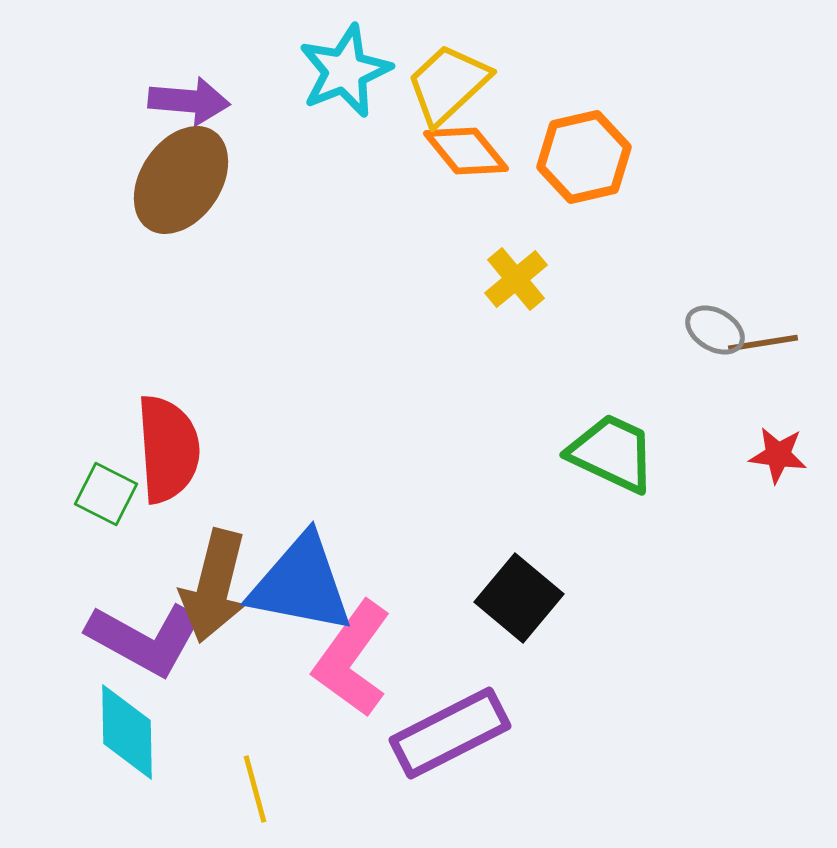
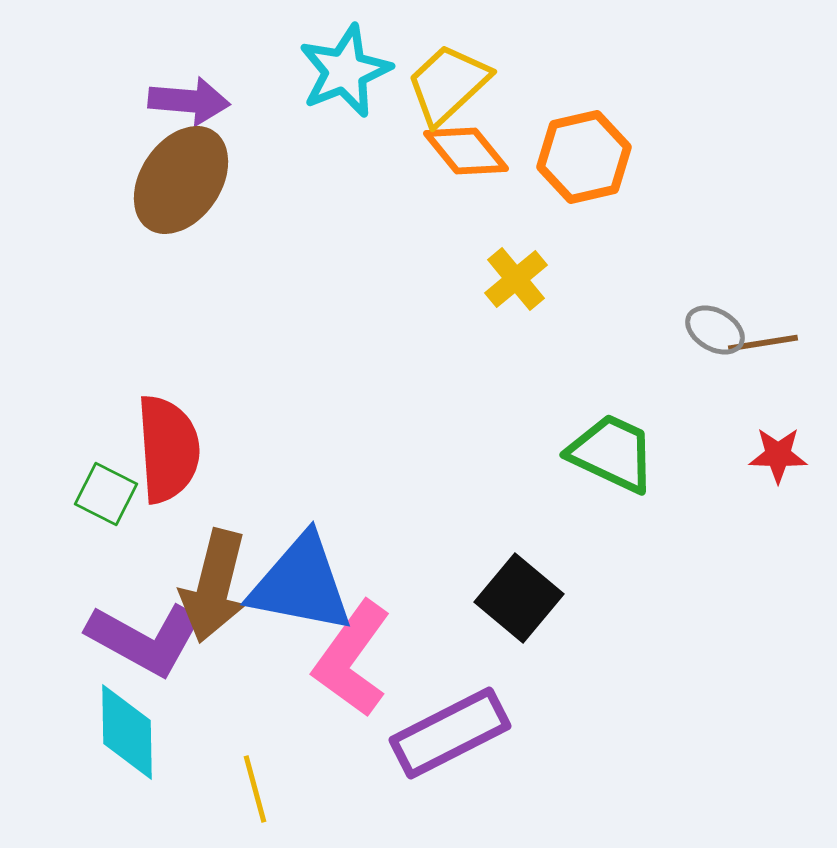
red star: rotated 6 degrees counterclockwise
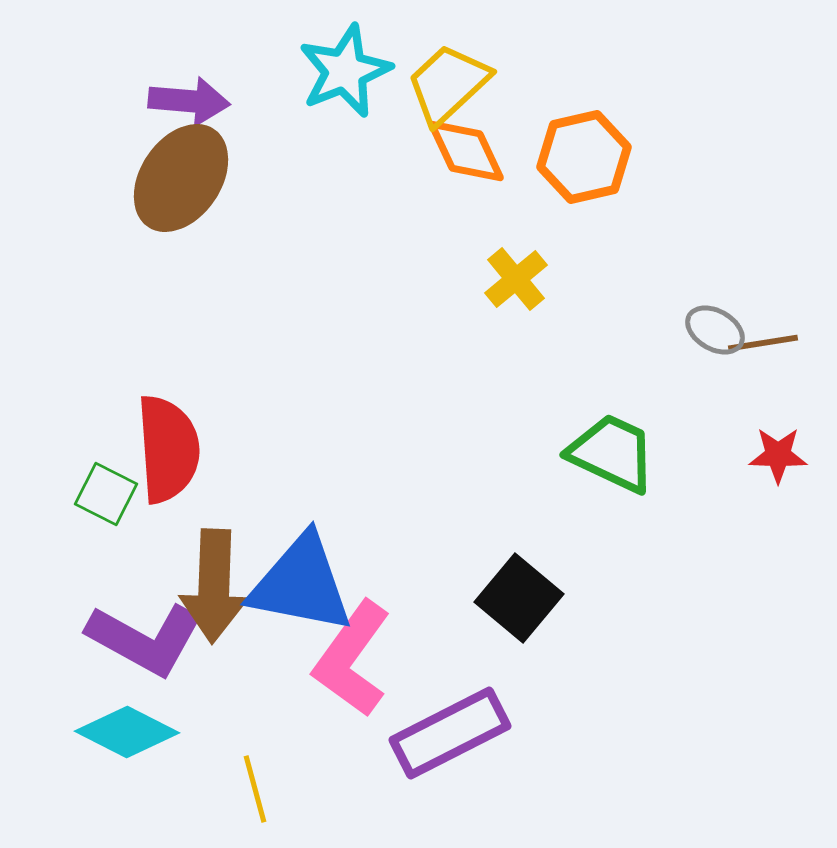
orange diamond: rotated 14 degrees clockwise
brown ellipse: moved 2 px up
brown arrow: rotated 12 degrees counterclockwise
cyan diamond: rotated 62 degrees counterclockwise
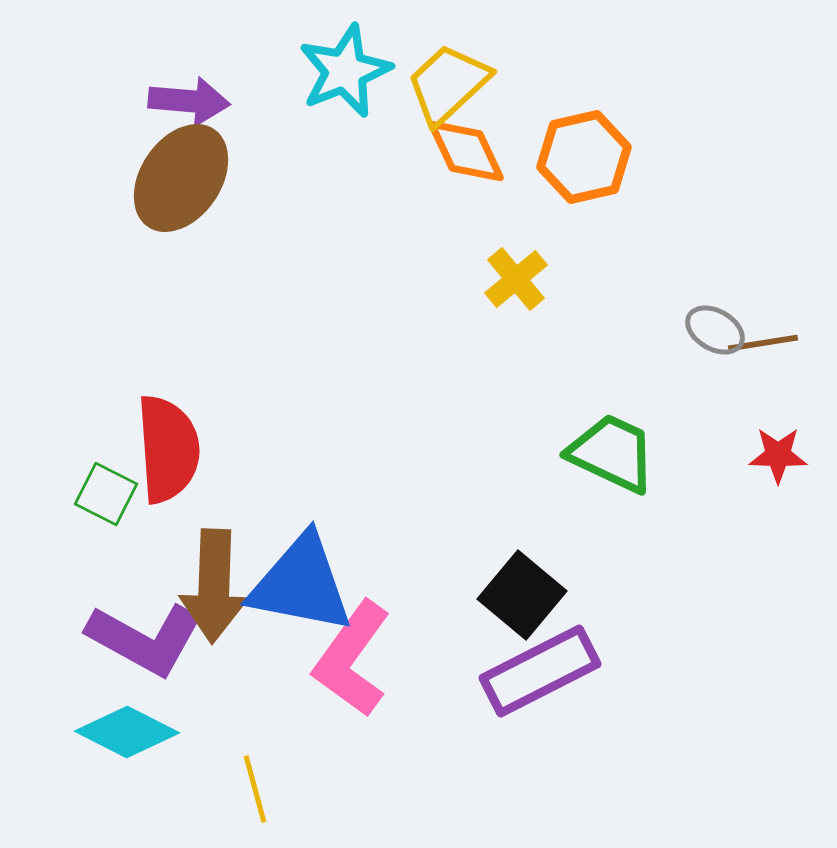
black square: moved 3 px right, 3 px up
purple rectangle: moved 90 px right, 62 px up
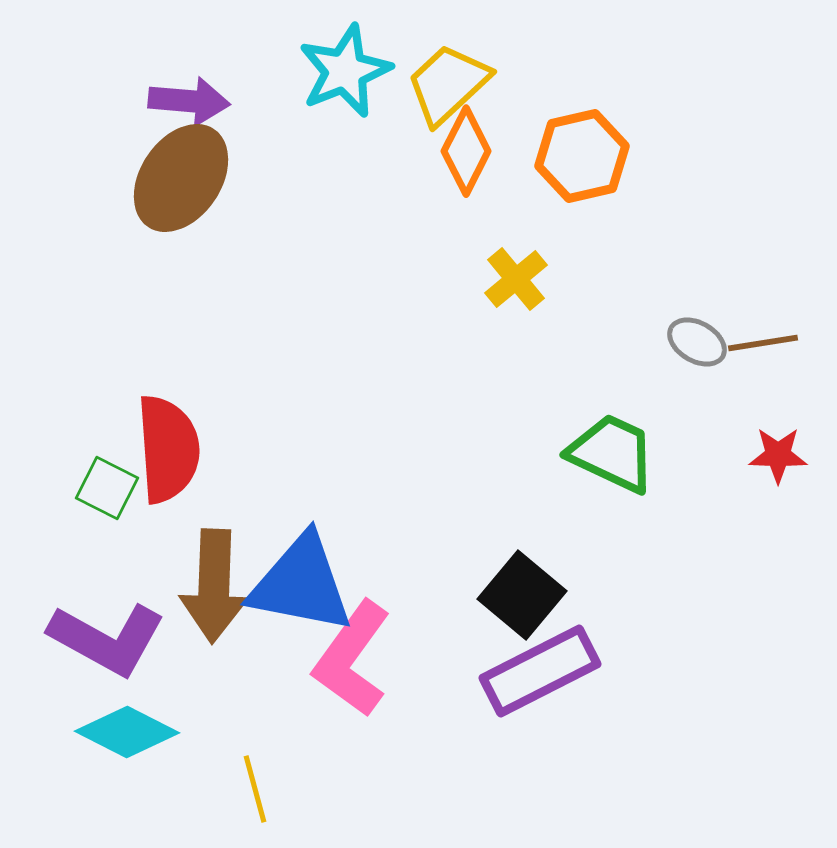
orange diamond: rotated 52 degrees clockwise
orange hexagon: moved 2 px left, 1 px up
gray ellipse: moved 18 px left, 12 px down
green square: moved 1 px right, 6 px up
purple L-shape: moved 38 px left
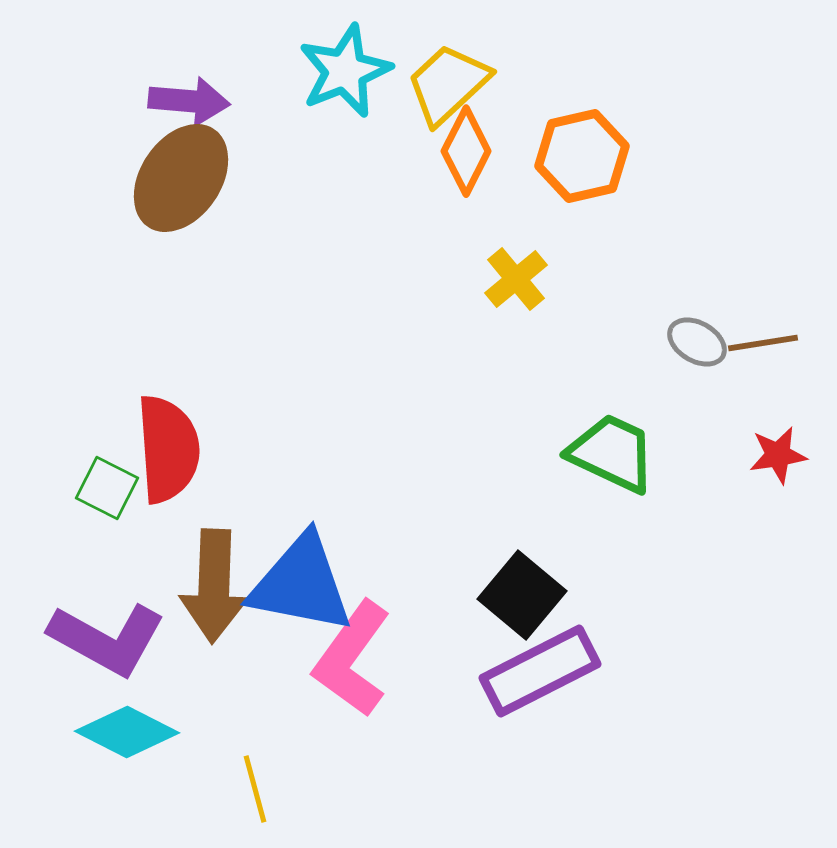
red star: rotated 10 degrees counterclockwise
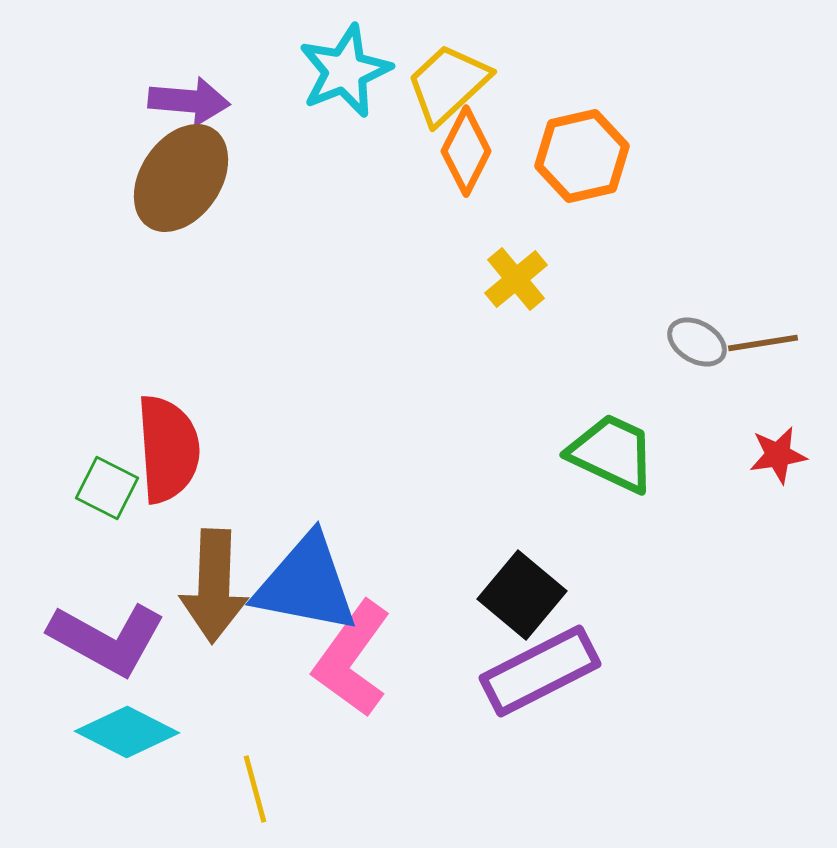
blue triangle: moved 5 px right
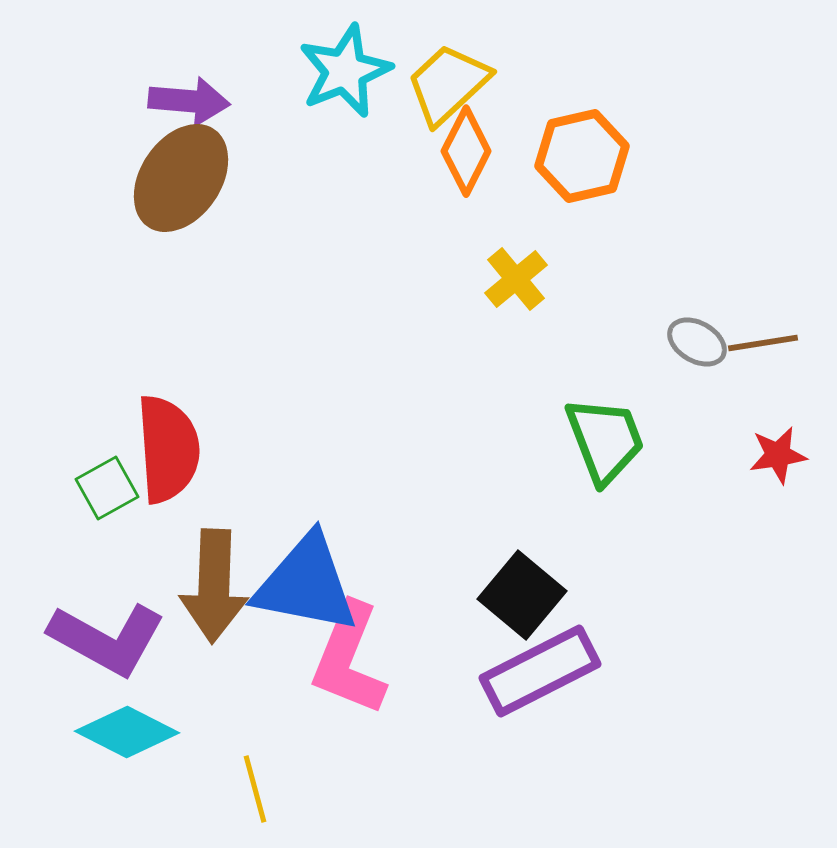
green trapezoid: moved 7 px left, 13 px up; rotated 44 degrees clockwise
green square: rotated 34 degrees clockwise
pink L-shape: moved 3 px left; rotated 14 degrees counterclockwise
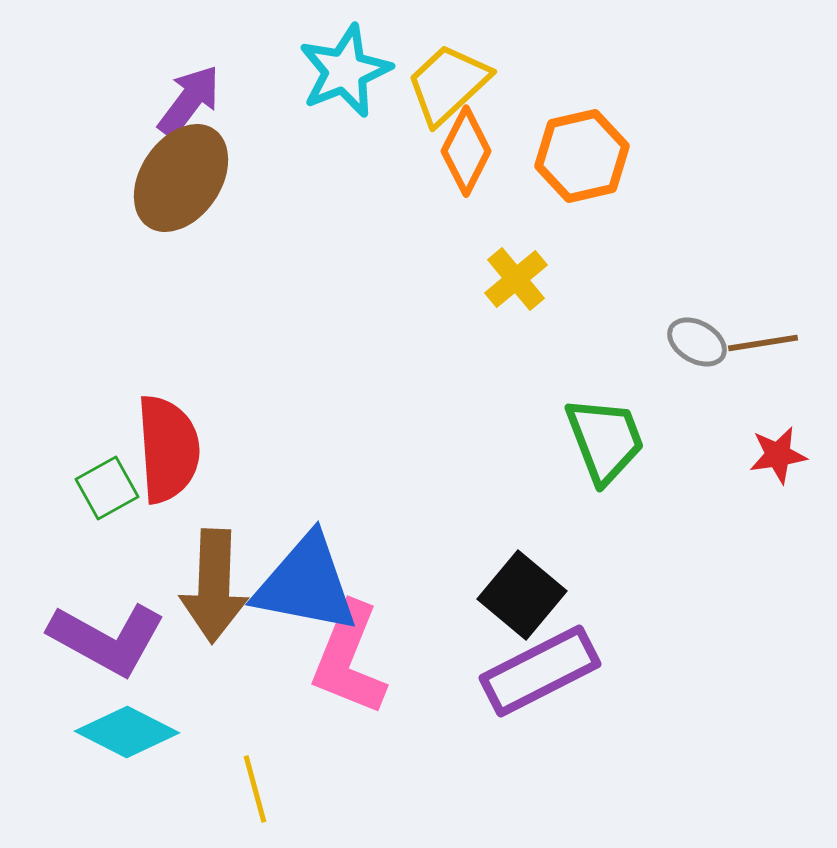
purple arrow: rotated 58 degrees counterclockwise
